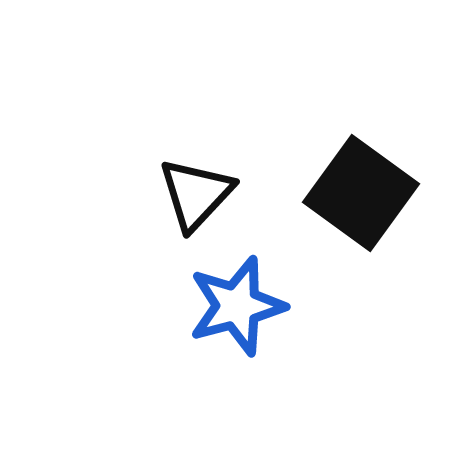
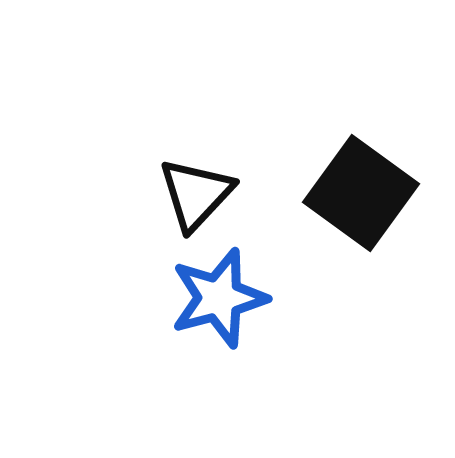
blue star: moved 18 px left, 8 px up
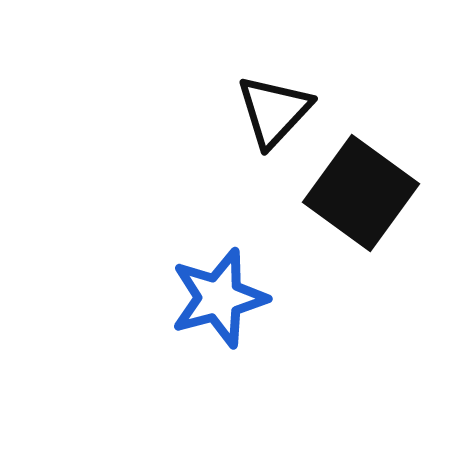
black triangle: moved 78 px right, 83 px up
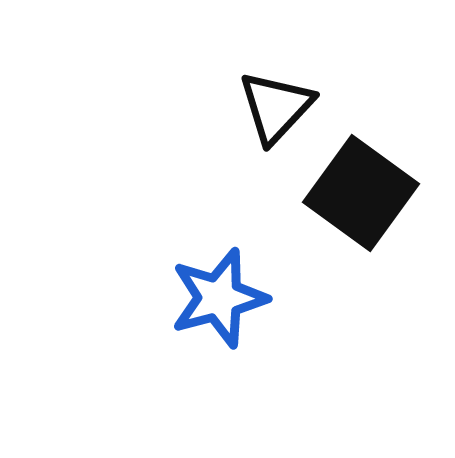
black triangle: moved 2 px right, 4 px up
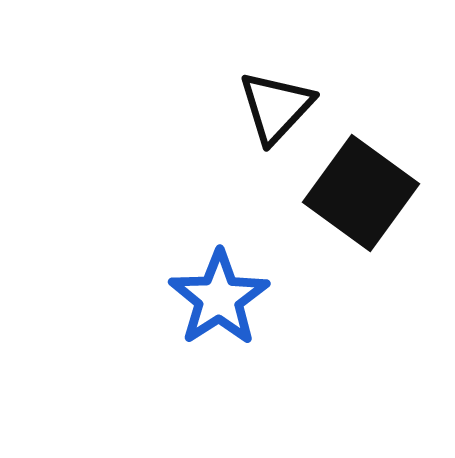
blue star: rotated 18 degrees counterclockwise
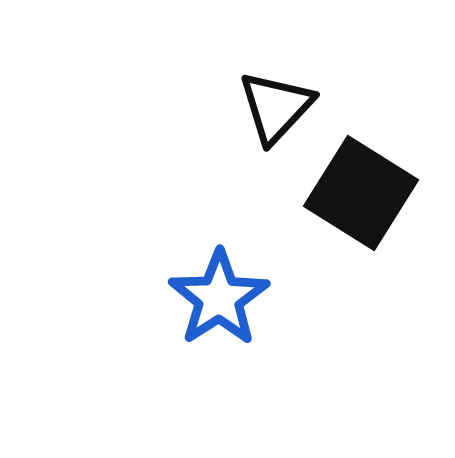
black square: rotated 4 degrees counterclockwise
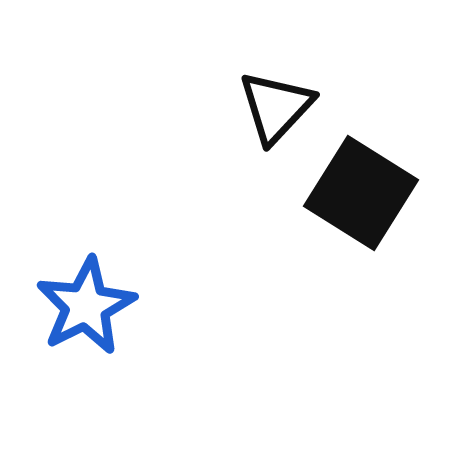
blue star: moved 133 px left, 8 px down; rotated 6 degrees clockwise
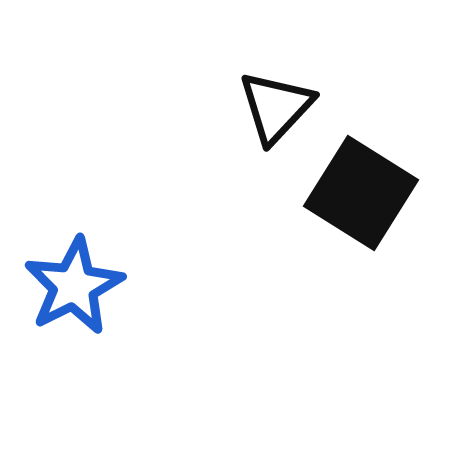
blue star: moved 12 px left, 20 px up
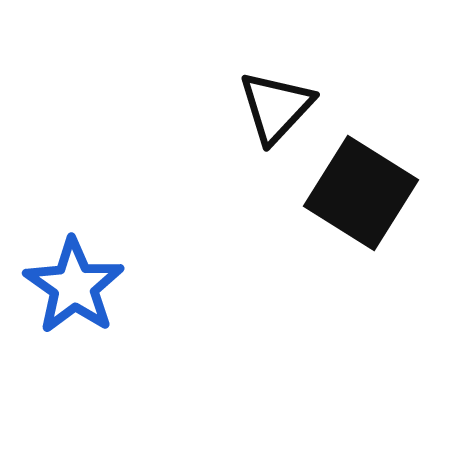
blue star: rotated 10 degrees counterclockwise
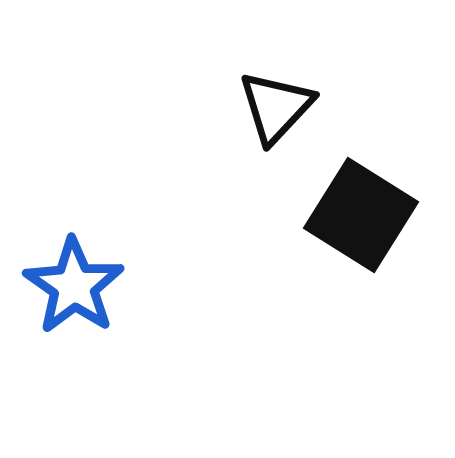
black square: moved 22 px down
